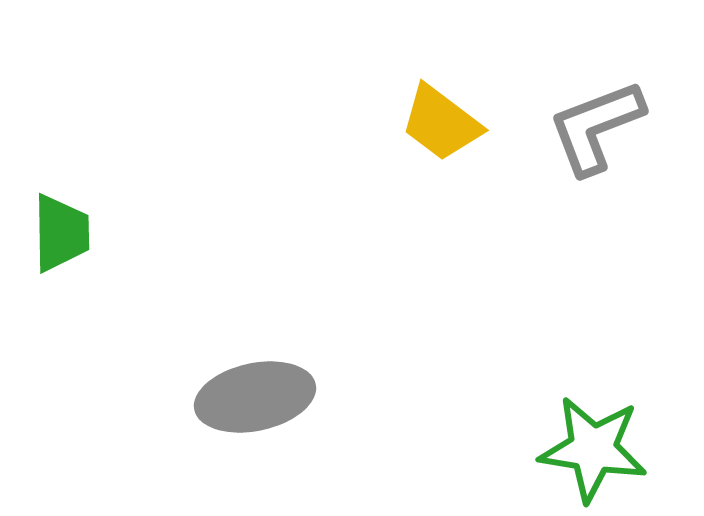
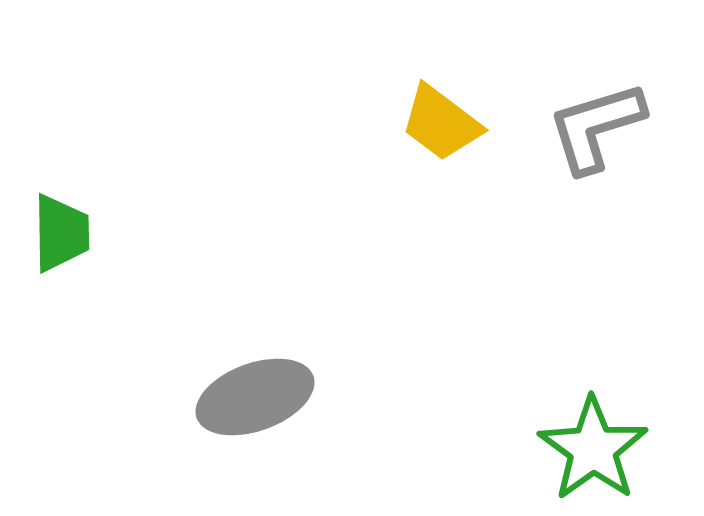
gray L-shape: rotated 4 degrees clockwise
gray ellipse: rotated 8 degrees counterclockwise
green star: rotated 27 degrees clockwise
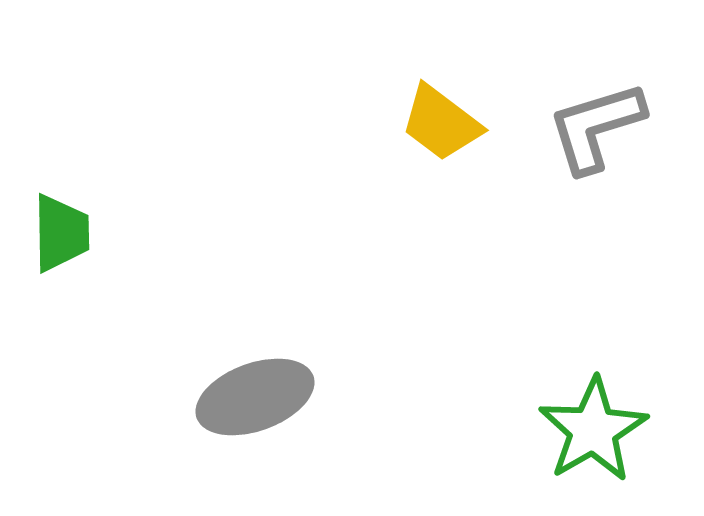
green star: moved 19 px up; rotated 6 degrees clockwise
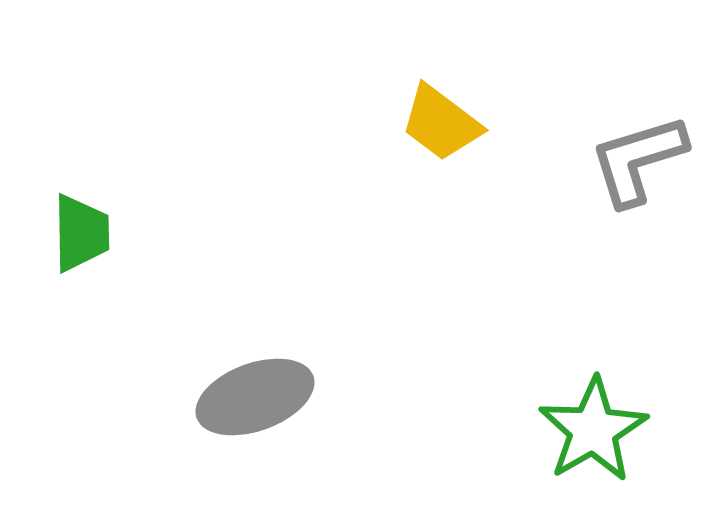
gray L-shape: moved 42 px right, 33 px down
green trapezoid: moved 20 px right
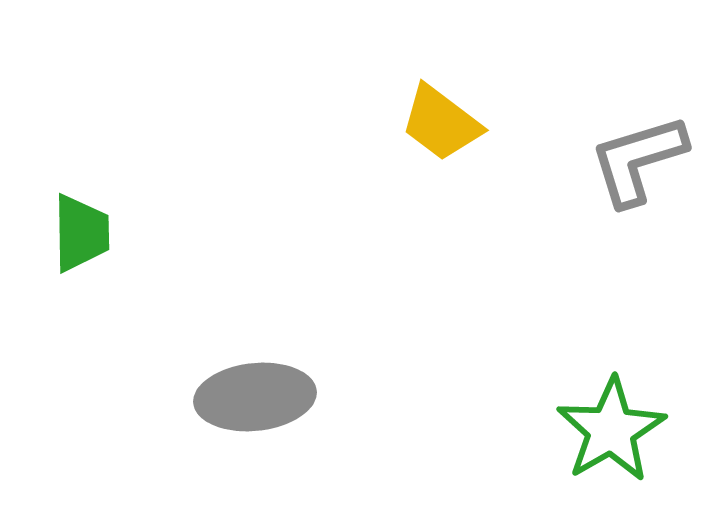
gray ellipse: rotated 14 degrees clockwise
green star: moved 18 px right
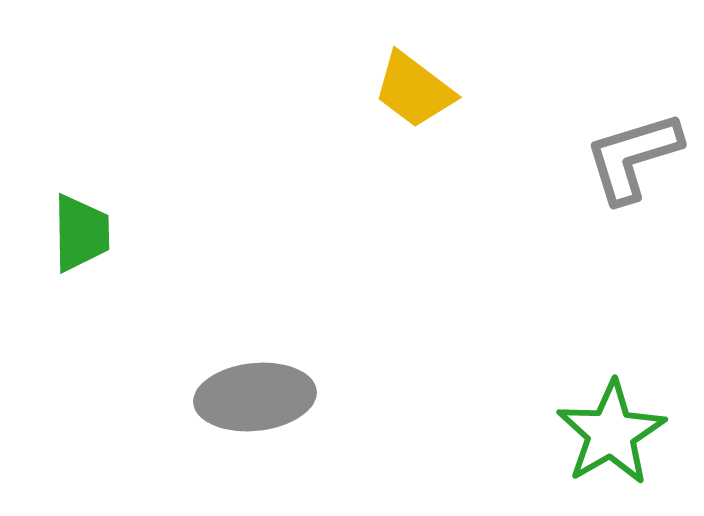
yellow trapezoid: moved 27 px left, 33 px up
gray L-shape: moved 5 px left, 3 px up
green star: moved 3 px down
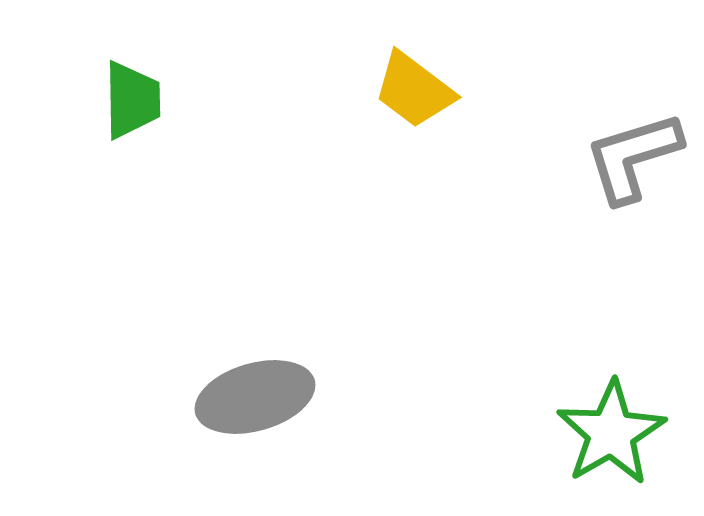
green trapezoid: moved 51 px right, 133 px up
gray ellipse: rotated 10 degrees counterclockwise
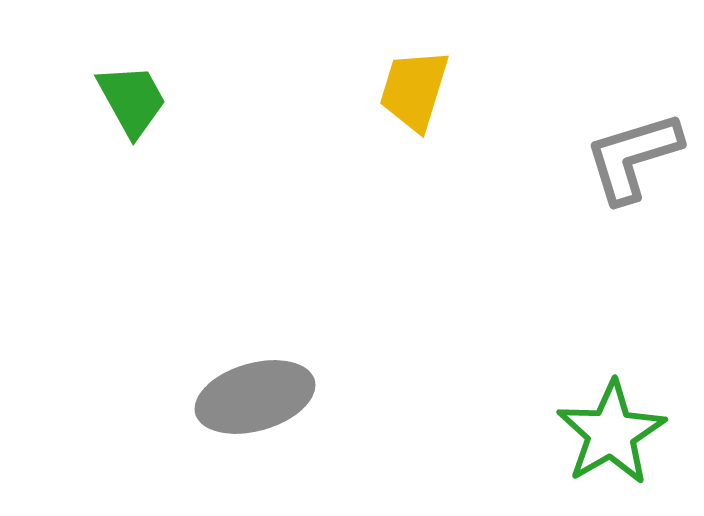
yellow trapezoid: rotated 70 degrees clockwise
green trapezoid: rotated 28 degrees counterclockwise
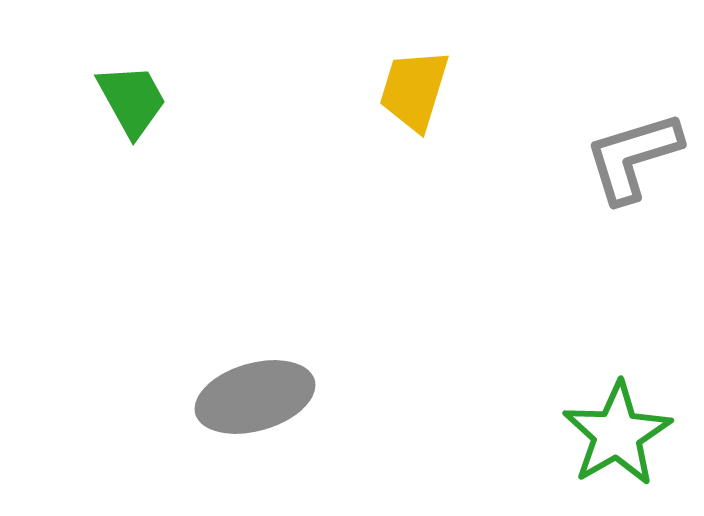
green star: moved 6 px right, 1 px down
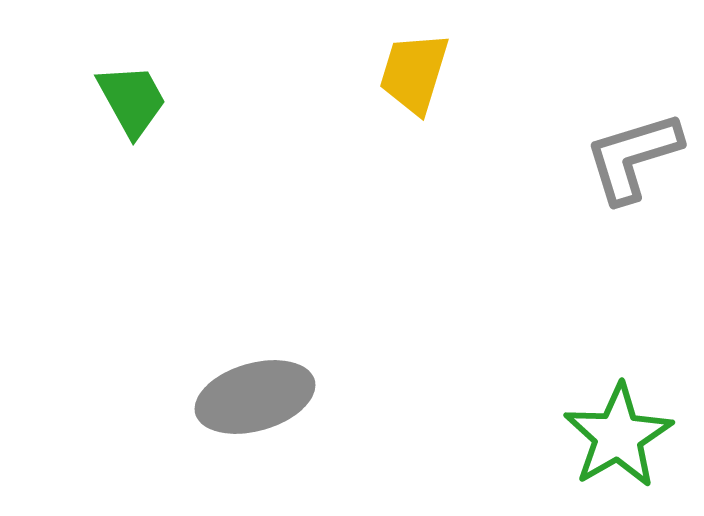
yellow trapezoid: moved 17 px up
green star: moved 1 px right, 2 px down
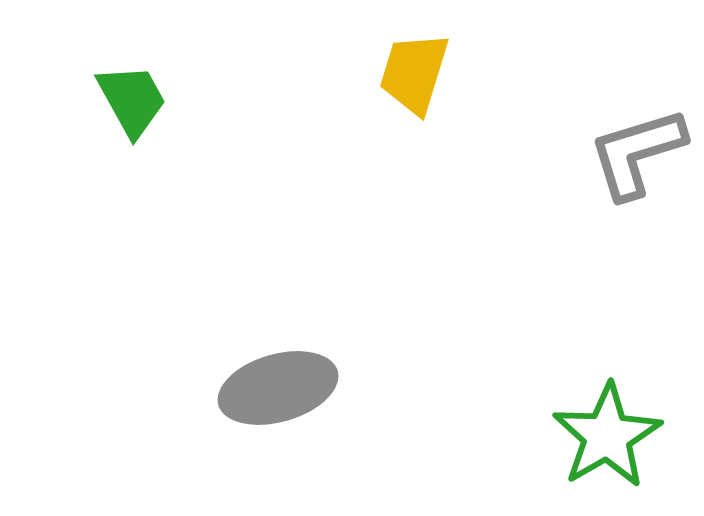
gray L-shape: moved 4 px right, 4 px up
gray ellipse: moved 23 px right, 9 px up
green star: moved 11 px left
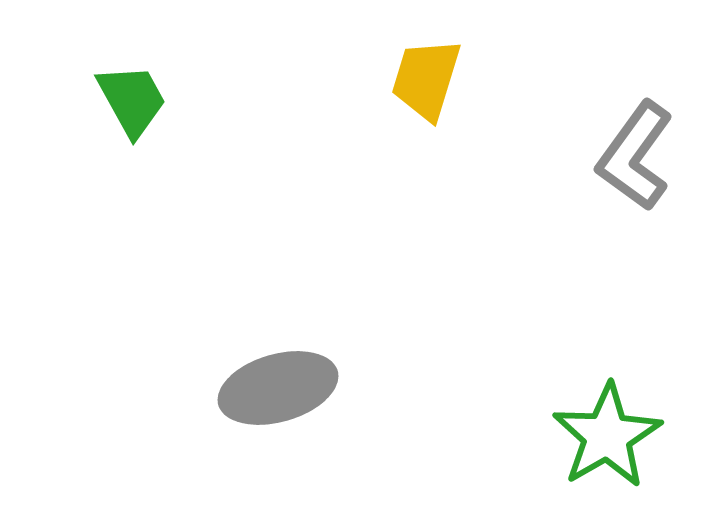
yellow trapezoid: moved 12 px right, 6 px down
gray L-shape: moved 2 px left, 3 px down; rotated 37 degrees counterclockwise
